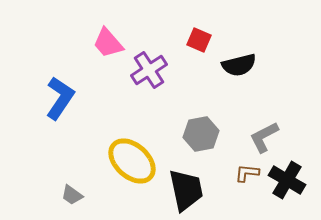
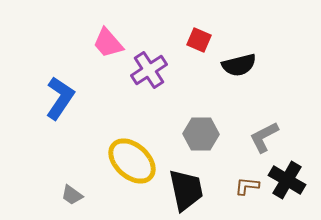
gray hexagon: rotated 12 degrees clockwise
brown L-shape: moved 13 px down
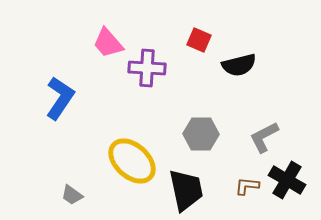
purple cross: moved 2 px left, 2 px up; rotated 36 degrees clockwise
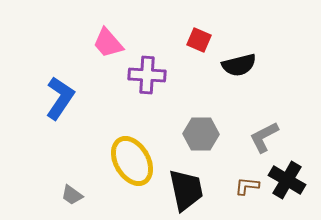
purple cross: moved 7 px down
yellow ellipse: rotated 18 degrees clockwise
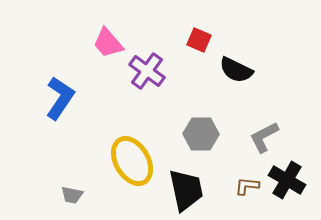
black semicircle: moved 3 px left, 5 px down; rotated 40 degrees clockwise
purple cross: moved 4 px up; rotated 33 degrees clockwise
gray trapezoid: rotated 25 degrees counterclockwise
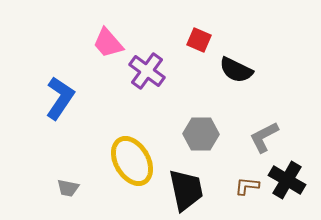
gray trapezoid: moved 4 px left, 7 px up
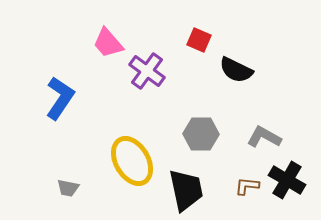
gray L-shape: rotated 56 degrees clockwise
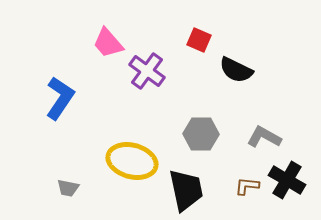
yellow ellipse: rotated 45 degrees counterclockwise
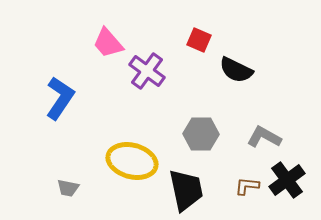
black cross: rotated 24 degrees clockwise
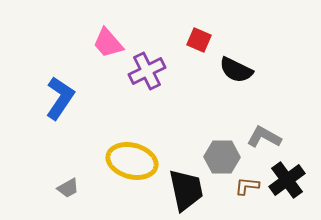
purple cross: rotated 27 degrees clockwise
gray hexagon: moved 21 px right, 23 px down
gray trapezoid: rotated 40 degrees counterclockwise
